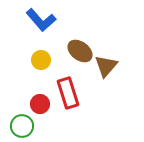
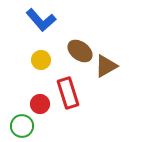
brown triangle: rotated 20 degrees clockwise
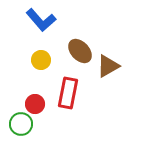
brown ellipse: rotated 10 degrees clockwise
brown triangle: moved 2 px right
red rectangle: rotated 28 degrees clockwise
red circle: moved 5 px left
green circle: moved 1 px left, 2 px up
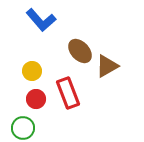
yellow circle: moved 9 px left, 11 px down
brown triangle: moved 1 px left
red rectangle: rotated 32 degrees counterclockwise
red circle: moved 1 px right, 5 px up
green circle: moved 2 px right, 4 px down
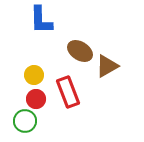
blue L-shape: rotated 40 degrees clockwise
brown ellipse: rotated 15 degrees counterclockwise
yellow circle: moved 2 px right, 4 px down
red rectangle: moved 1 px up
green circle: moved 2 px right, 7 px up
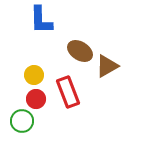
green circle: moved 3 px left
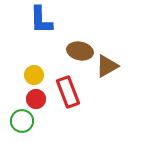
brown ellipse: rotated 20 degrees counterclockwise
